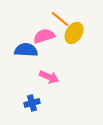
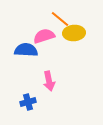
yellow ellipse: rotated 55 degrees clockwise
pink arrow: moved 4 px down; rotated 54 degrees clockwise
blue cross: moved 4 px left, 1 px up
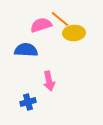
pink semicircle: moved 3 px left, 11 px up
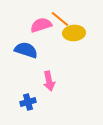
blue semicircle: rotated 15 degrees clockwise
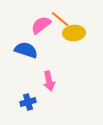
pink semicircle: rotated 20 degrees counterclockwise
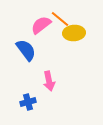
blue semicircle: rotated 35 degrees clockwise
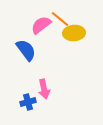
pink arrow: moved 5 px left, 8 px down
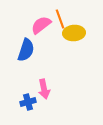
orange line: rotated 30 degrees clockwise
blue semicircle: rotated 55 degrees clockwise
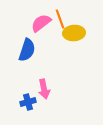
pink semicircle: moved 2 px up
blue semicircle: moved 1 px right
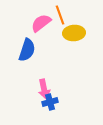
orange line: moved 4 px up
blue cross: moved 22 px right
